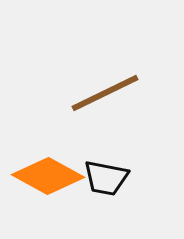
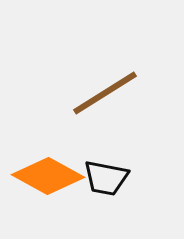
brown line: rotated 6 degrees counterclockwise
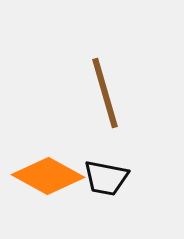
brown line: rotated 74 degrees counterclockwise
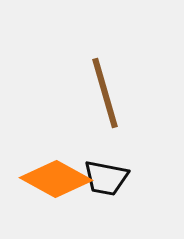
orange diamond: moved 8 px right, 3 px down
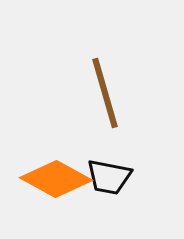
black trapezoid: moved 3 px right, 1 px up
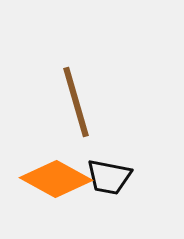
brown line: moved 29 px left, 9 px down
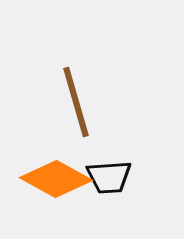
black trapezoid: rotated 15 degrees counterclockwise
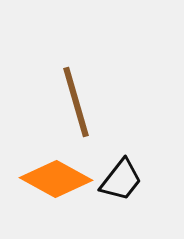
black trapezoid: moved 12 px right, 3 px down; rotated 48 degrees counterclockwise
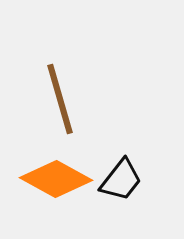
brown line: moved 16 px left, 3 px up
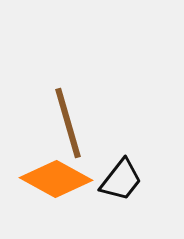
brown line: moved 8 px right, 24 px down
